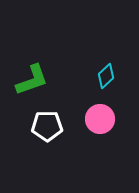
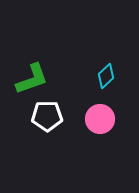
green L-shape: moved 1 px up
white pentagon: moved 10 px up
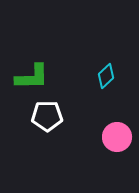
green L-shape: moved 2 px up; rotated 18 degrees clockwise
pink circle: moved 17 px right, 18 px down
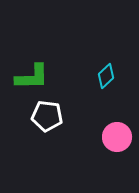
white pentagon: rotated 8 degrees clockwise
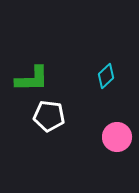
green L-shape: moved 2 px down
white pentagon: moved 2 px right
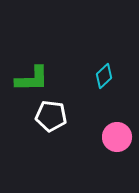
cyan diamond: moved 2 px left
white pentagon: moved 2 px right
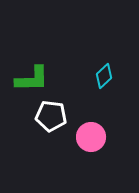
pink circle: moved 26 px left
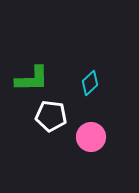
cyan diamond: moved 14 px left, 7 px down
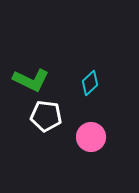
green L-shape: moved 1 px left, 1 px down; rotated 27 degrees clockwise
white pentagon: moved 5 px left
